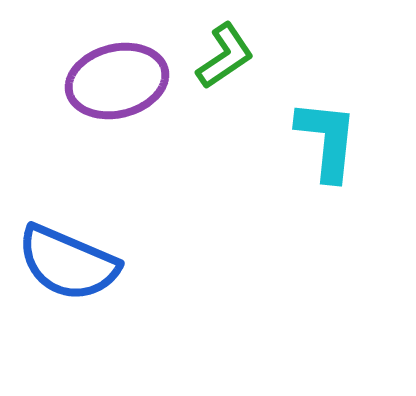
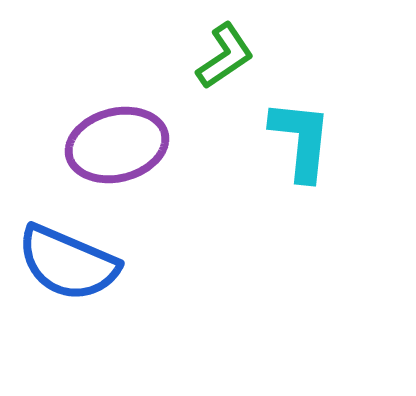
purple ellipse: moved 64 px down
cyan L-shape: moved 26 px left
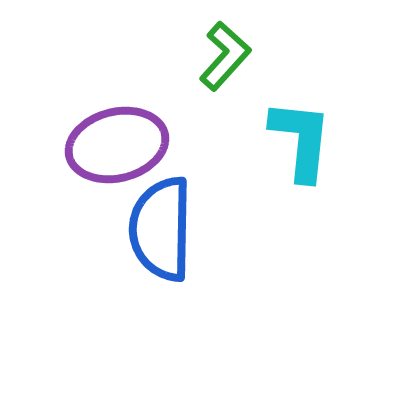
green L-shape: rotated 14 degrees counterclockwise
blue semicircle: moved 93 px right, 34 px up; rotated 68 degrees clockwise
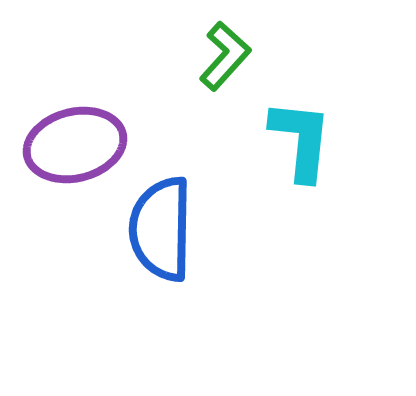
purple ellipse: moved 42 px left
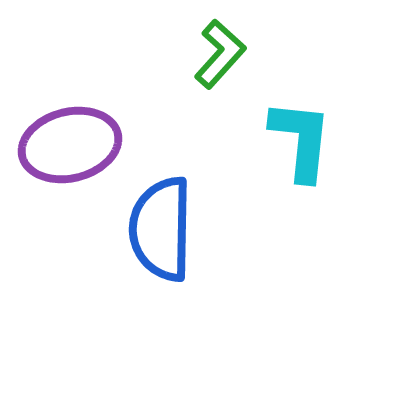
green L-shape: moved 5 px left, 2 px up
purple ellipse: moved 5 px left
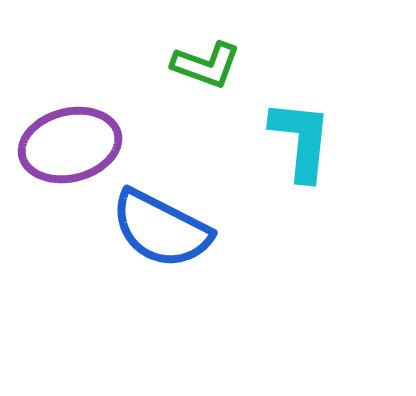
green L-shape: moved 14 px left, 11 px down; rotated 68 degrees clockwise
blue semicircle: rotated 64 degrees counterclockwise
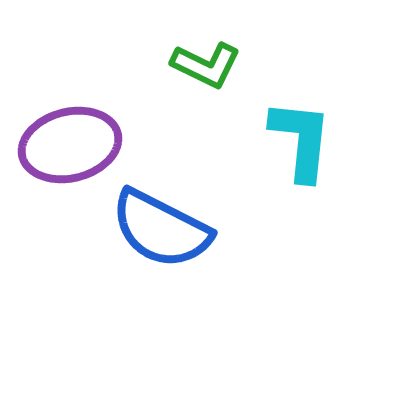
green L-shape: rotated 6 degrees clockwise
